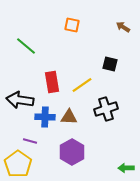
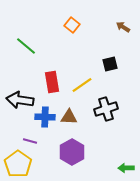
orange square: rotated 28 degrees clockwise
black square: rotated 28 degrees counterclockwise
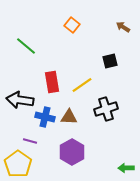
black square: moved 3 px up
blue cross: rotated 12 degrees clockwise
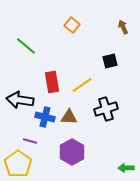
brown arrow: rotated 32 degrees clockwise
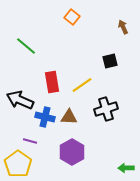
orange square: moved 8 px up
black arrow: rotated 16 degrees clockwise
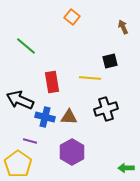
yellow line: moved 8 px right, 7 px up; rotated 40 degrees clockwise
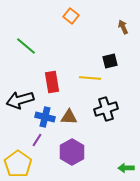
orange square: moved 1 px left, 1 px up
black arrow: rotated 40 degrees counterclockwise
purple line: moved 7 px right, 1 px up; rotated 72 degrees counterclockwise
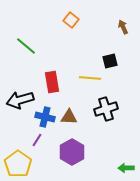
orange square: moved 4 px down
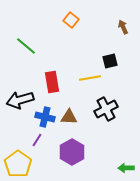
yellow line: rotated 15 degrees counterclockwise
black cross: rotated 10 degrees counterclockwise
